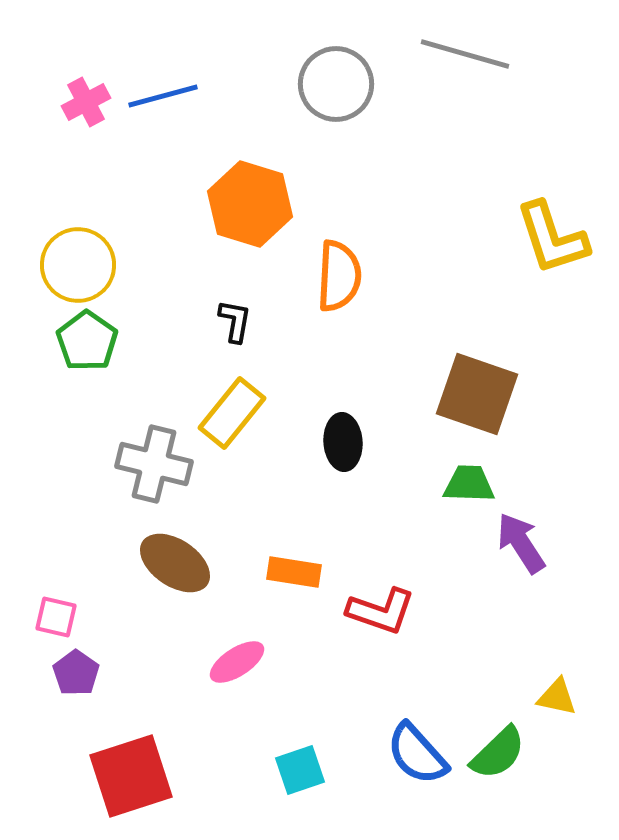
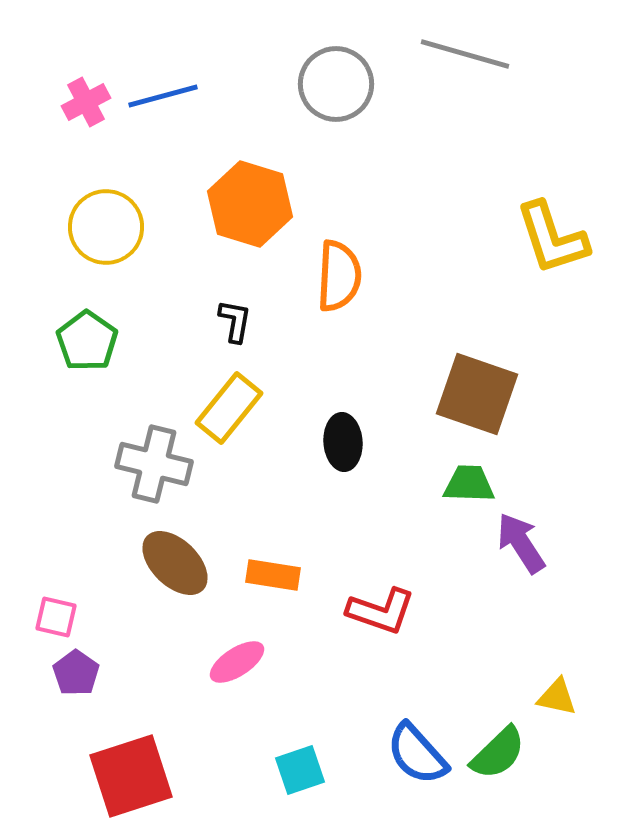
yellow circle: moved 28 px right, 38 px up
yellow rectangle: moved 3 px left, 5 px up
brown ellipse: rotated 10 degrees clockwise
orange rectangle: moved 21 px left, 3 px down
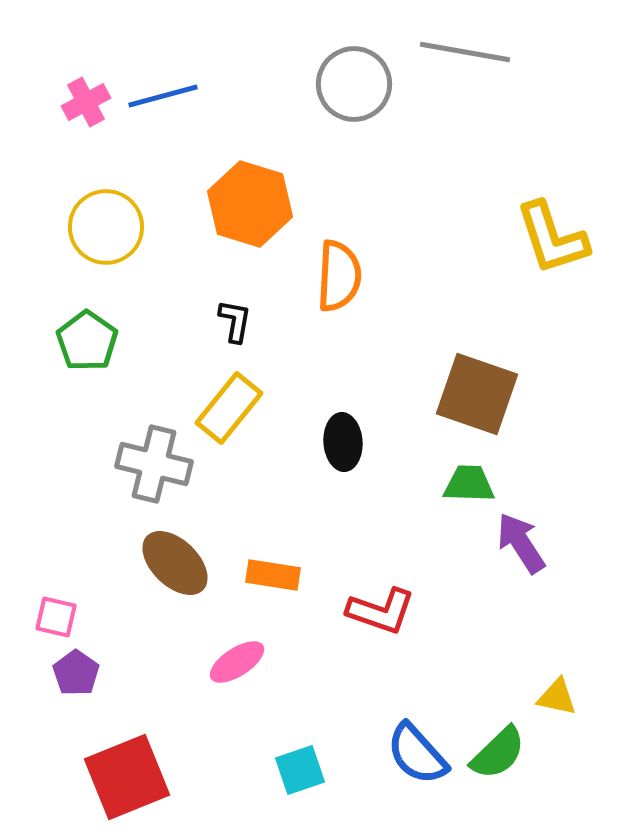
gray line: moved 2 px up; rotated 6 degrees counterclockwise
gray circle: moved 18 px right
red square: moved 4 px left, 1 px down; rotated 4 degrees counterclockwise
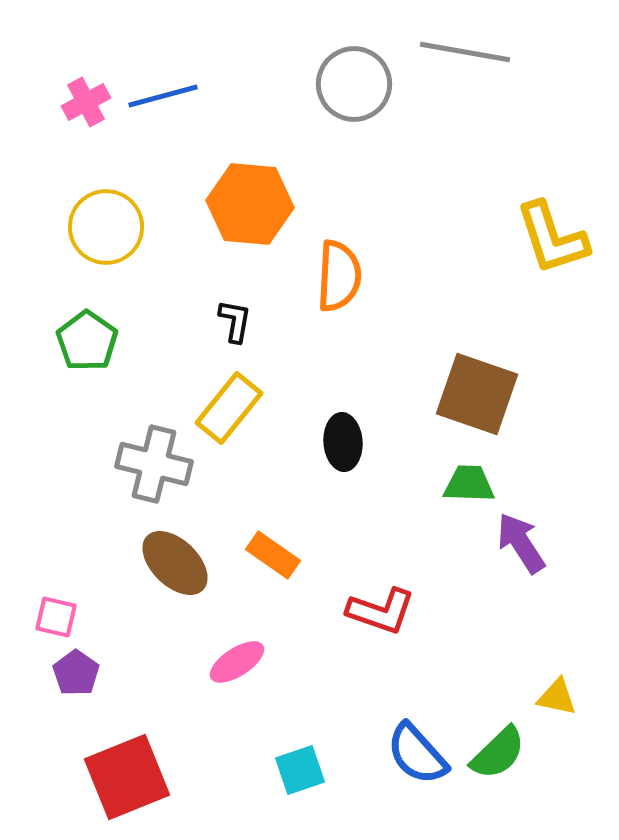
orange hexagon: rotated 12 degrees counterclockwise
orange rectangle: moved 20 px up; rotated 26 degrees clockwise
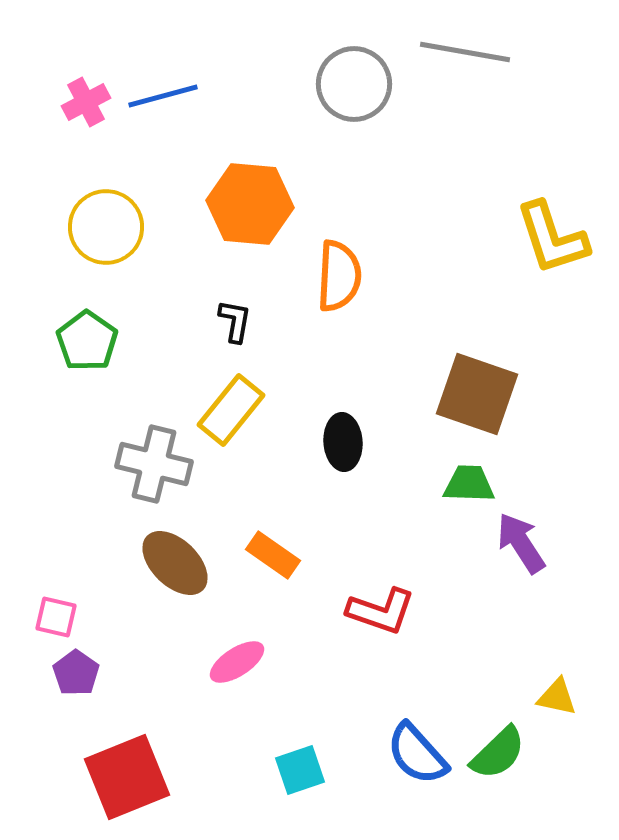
yellow rectangle: moved 2 px right, 2 px down
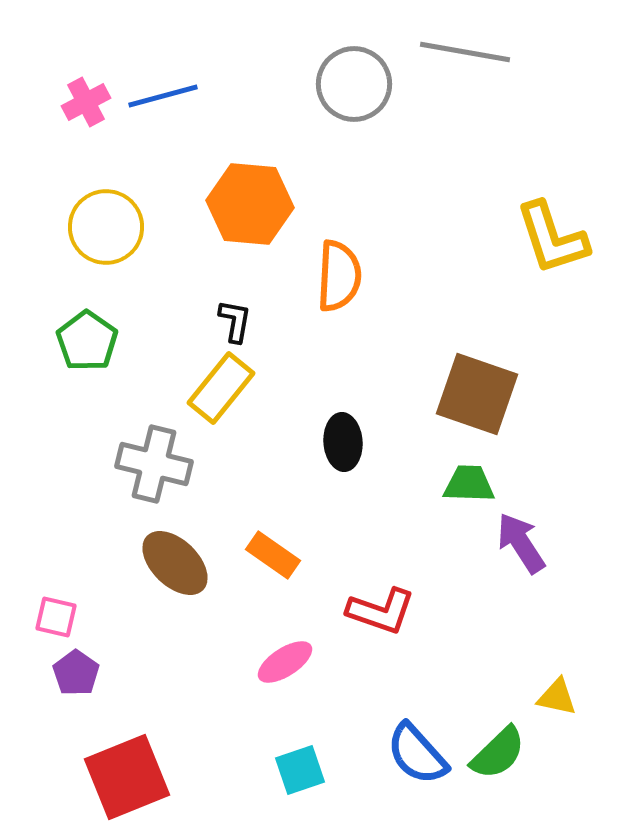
yellow rectangle: moved 10 px left, 22 px up
pink ellipse: moved 48 px right
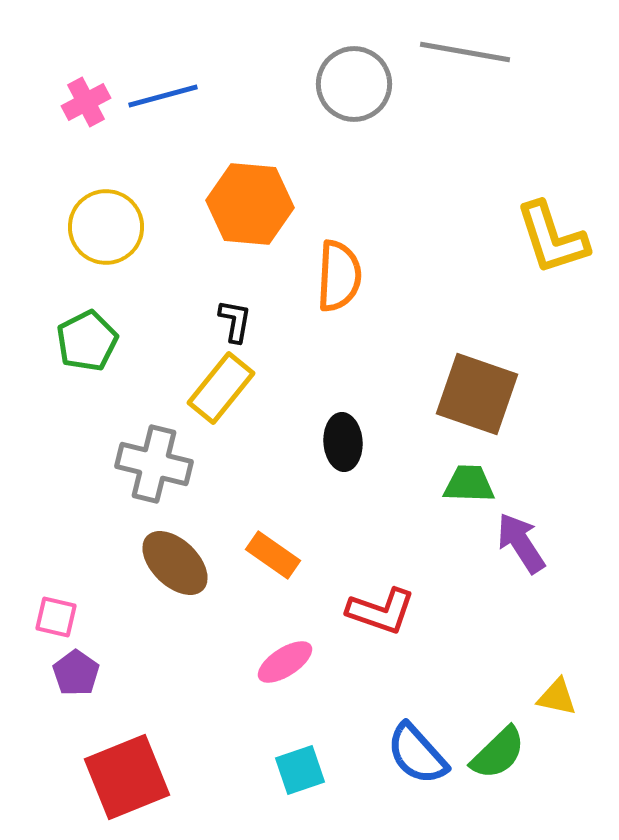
green pentagon: rotated 10 degrees clockwise
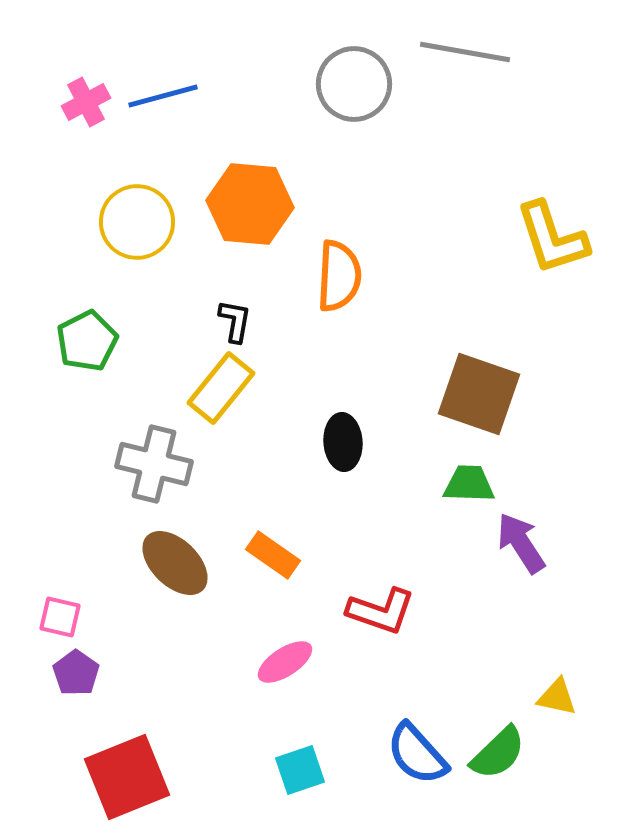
yellow circle: moved 31 px right, 5 px up
brown square: moved 2 px right
pink square: moved 4 px right
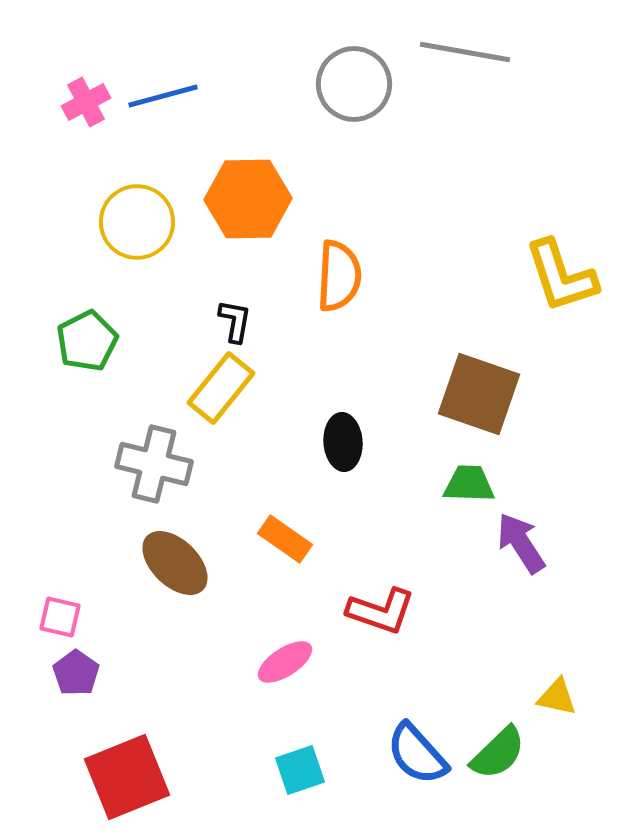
orange hexagon: moved 2 px left, 5 px up; rotated 6 degrees counterclockwise
yellow L-shape: moved 9 px right, 38 px down
orange rectangle: moved 12 px right, 16 px up
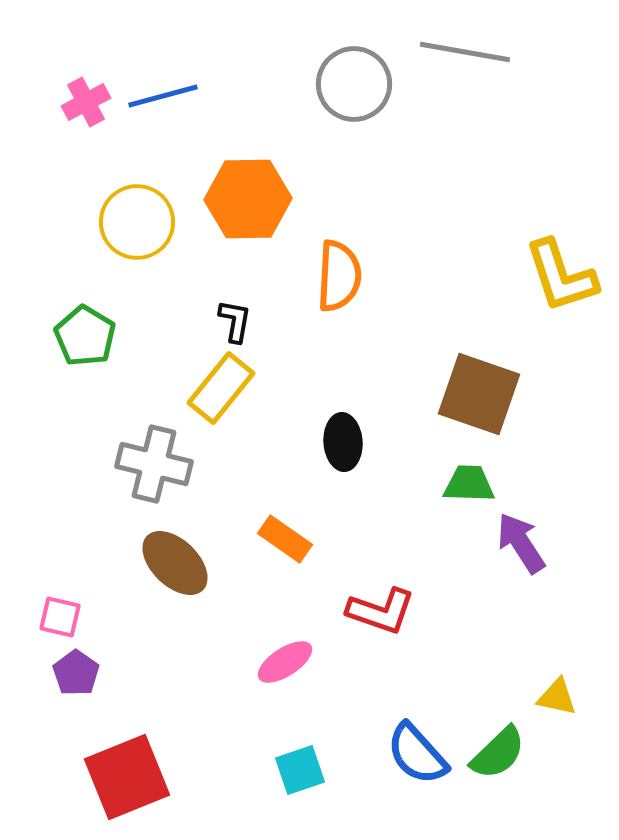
green pentagon: moved 2 px left, 5 px up; rotated 14 degrees counterclockwise
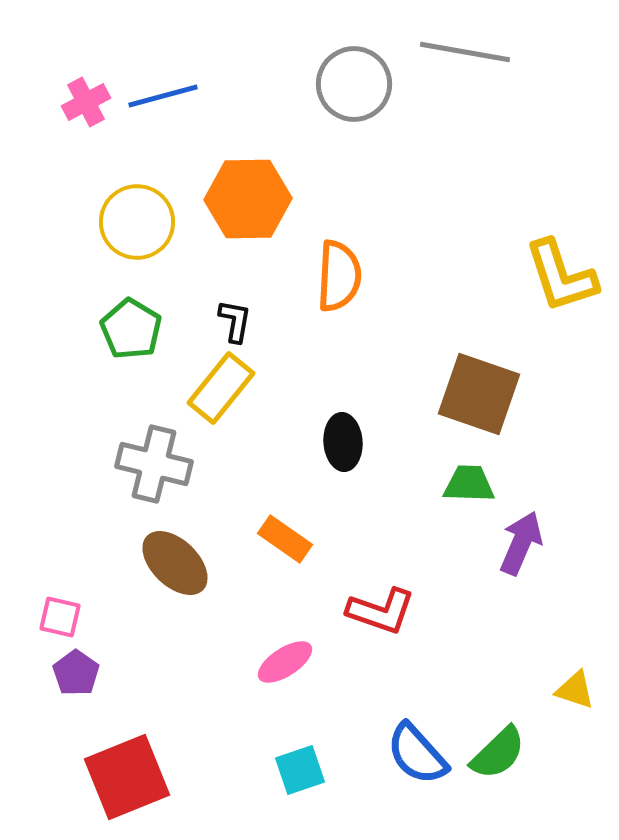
green pentagon: moved 46 px right, 7 px up
purple arrow: rotated 56 degrees clockwise
yellow triangle: moved 18 px right, 7 px up; rotated 6 degrees clockwise
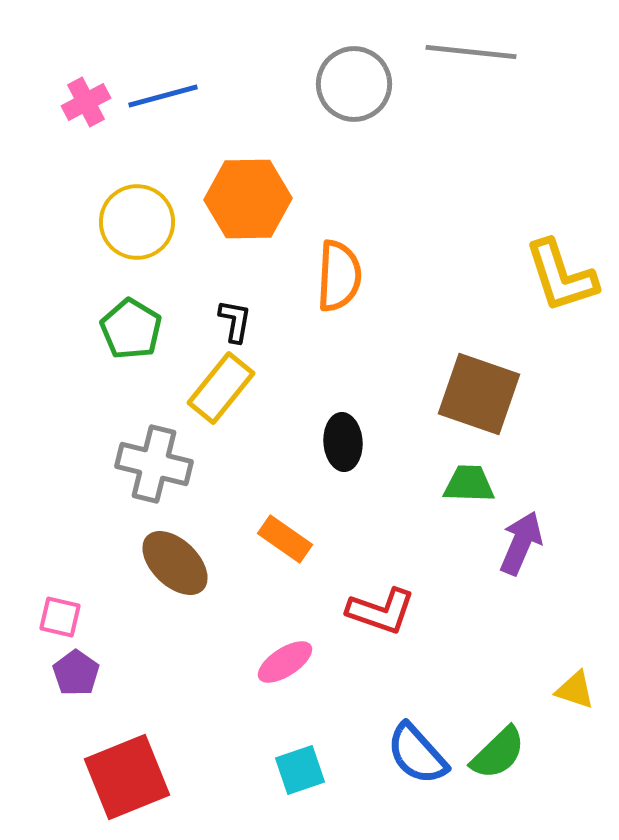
gray line: moved 6 px right; rotated 4 degrees counterclockwise
